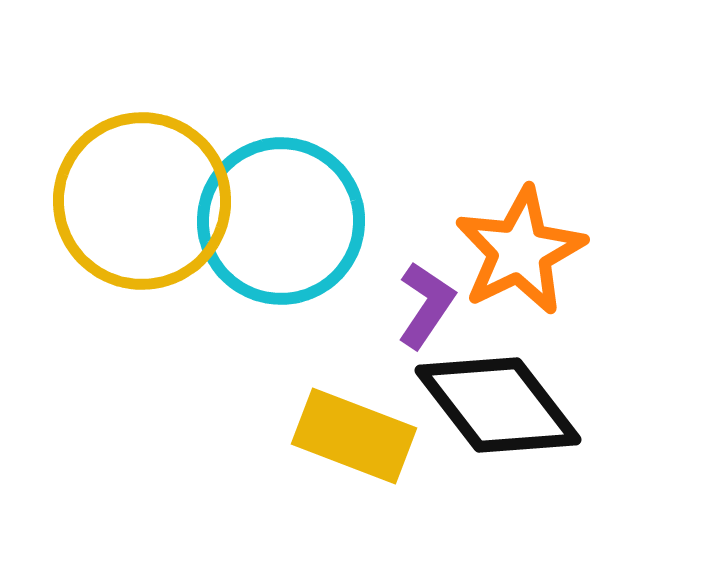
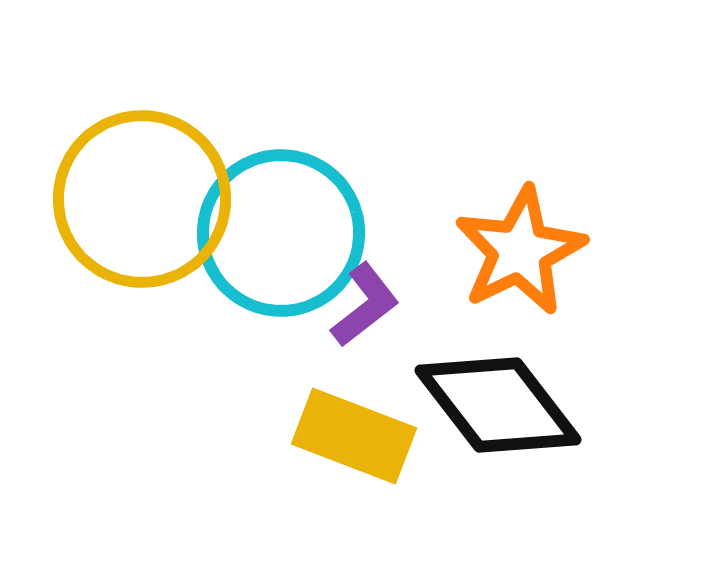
yellow circle: moved 2 px up
cyan circle: moved 12 px down
purple L-shape: moved 61 px left; rotated 18 degrees clockwise
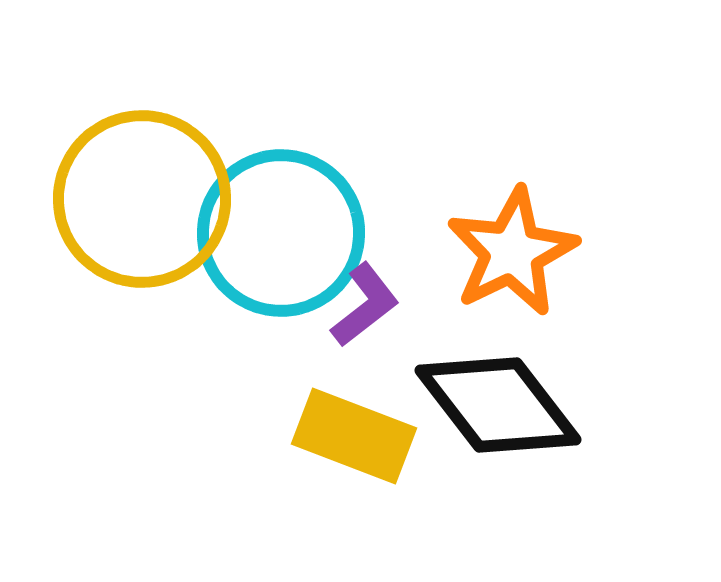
orange star: moved 8 px left, 1 px down
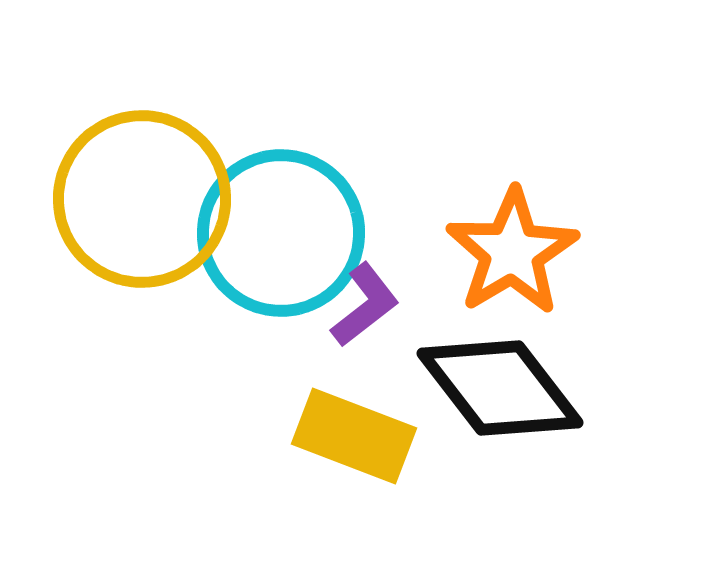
orange star: rotated 5 degrees counterclockwise
black diamond: moved 2 px right, 17 px up
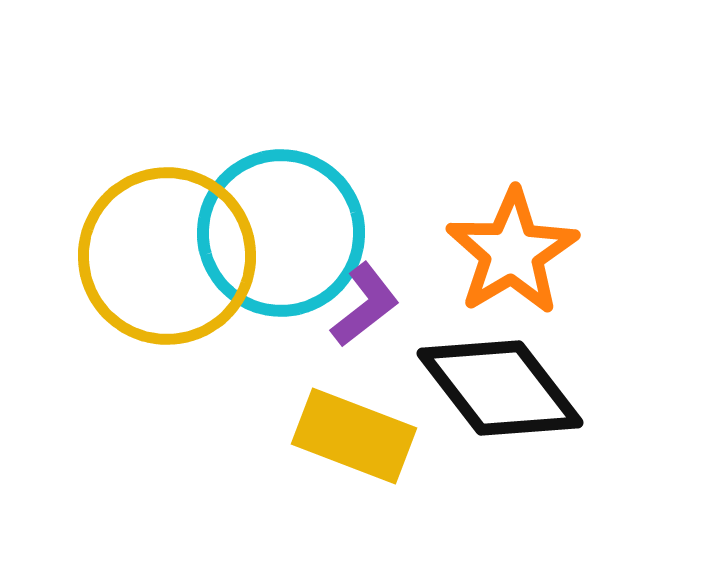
yellow circle: moved 25 px right, 57 px down
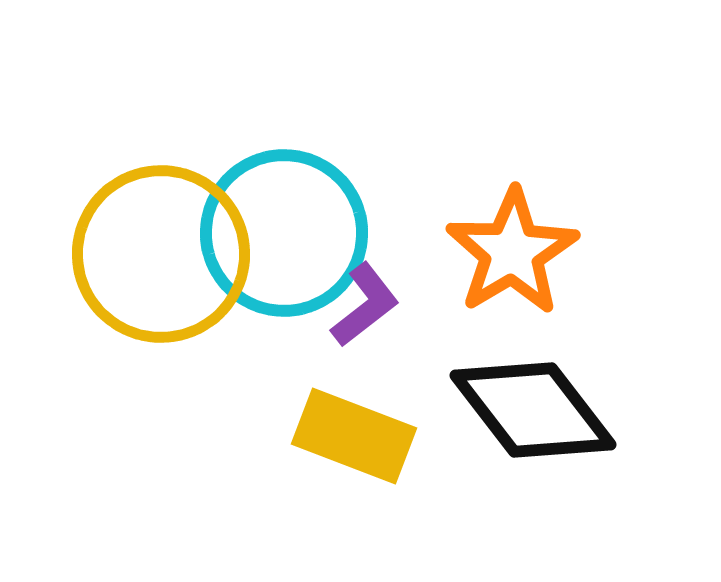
cyan circle: moved 3 px right
yellow circle: moved 6 px left, 2 px up
black diamond: moved 33 px right, 22 px down
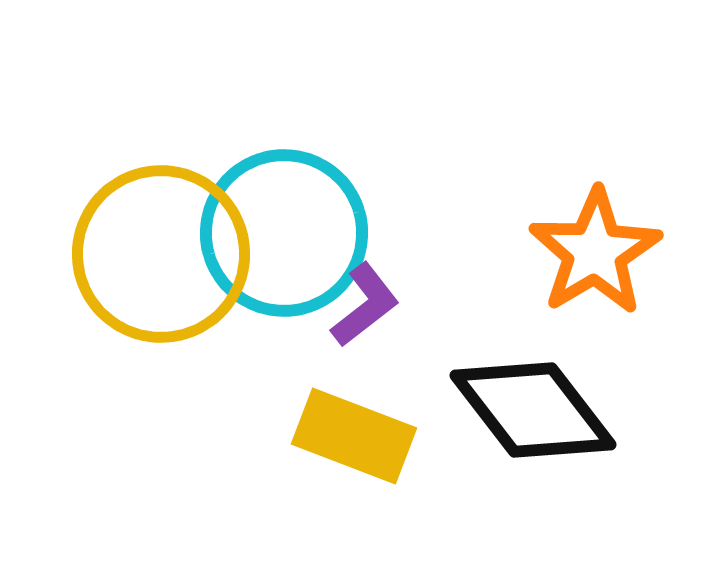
orange star: moved 83 px right
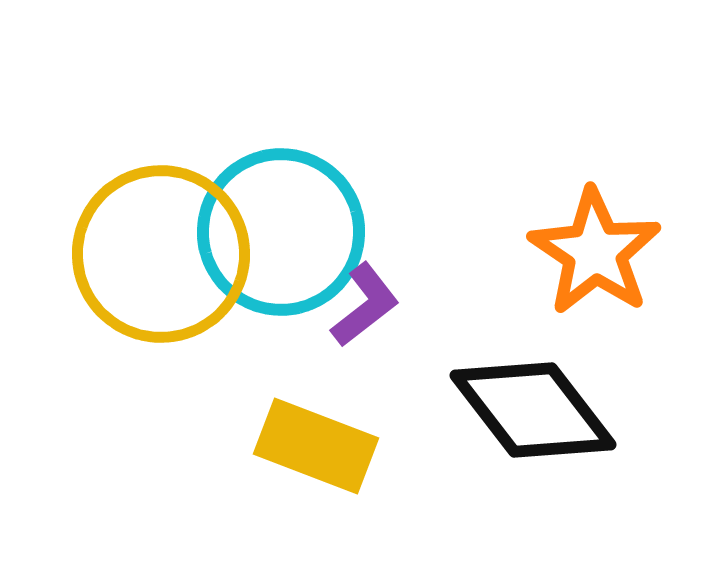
cyan circle: moved 3 px left, 1 px up
orange star: rotated 7 degrees counterclockwise
yellow rectangle: moved 38 px left, 10 px down
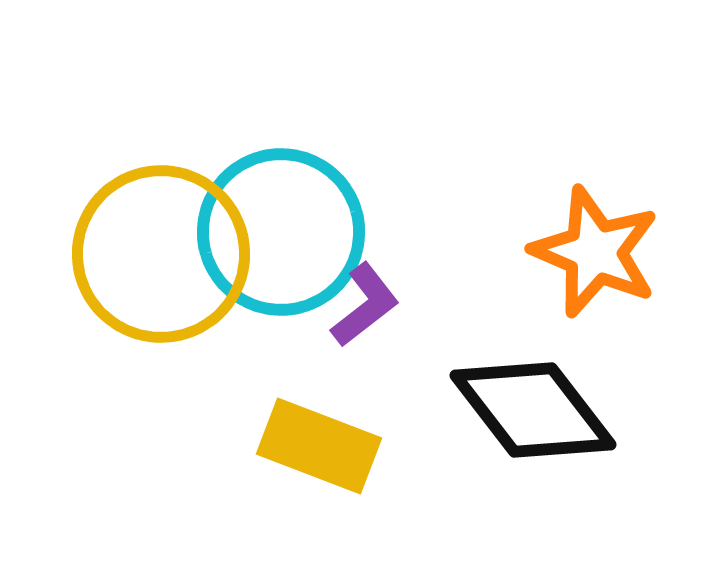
orange star: rotated 11 degrees counterclockwise
yellow rectangle: moved 3 px right
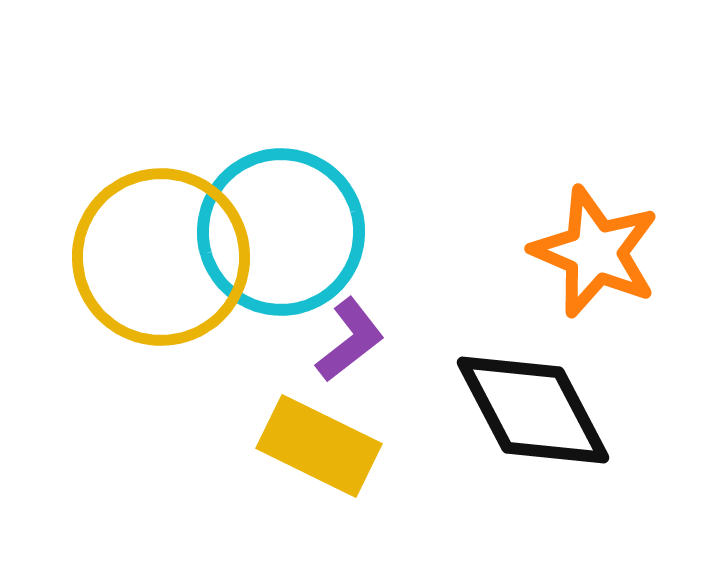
yellow circle: moved 3 px down
purple L-shape: moved 15 px left, 35 px down
black diamond: rotated 10 degrees clockwise
yellow rectangle: rotated 5 degrees clockwise
